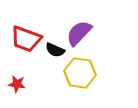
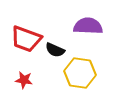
purple semicircle: moved 9 px right, 7 px up; rotated 48 degrees clockwise
red star: moved 7 px right, 4 px up
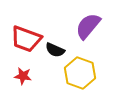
purple semicircle: rotated 52 degrees counterclockwise
yellow hexagon: rotated 12 degrees clockwise
red star: moved 1 px left, 4 px up
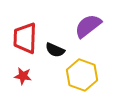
purple semicircle: rotated 12 degrees clockwise
red trapezoid: moved 1 px left, 1 px up; rotated 72 degrees clockwise
yellow hexagon: moved 2 px right, 2 px down
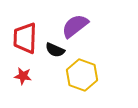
purple semicircle: moved 13 px left
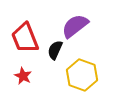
red trapezoid: rotated 24 degrees counterclockwise
black semicircle: rotated 90 degrees clockwise
red star: rotated 18 degrees clockwise
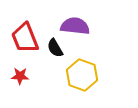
purple semicircle: rotated 44 degrees clockwise
black semicircle: moved 2 px up; rotated 54 degrees counterclockwise
red star: moved 3 px left; rotated 24 degrees counterclockwise
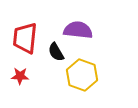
purple semicircle: moved 3 px right, 4 px down
red trapezoid: rotated 28 degrees clockwise
black semicircle: moved 1 px right, 4 px down
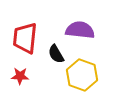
purple semicircle: moved 2 px right
black semicircle: moved 2 px down
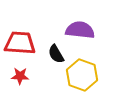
red trapezoid: moved 5 px left, 5 px down; rotated 88 degrees clockwise
